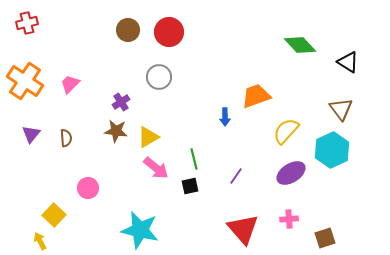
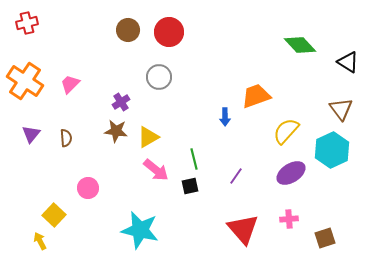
pink arrow: moved 2 px down
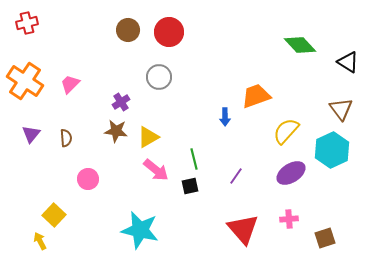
pink circle: moved 9 px up
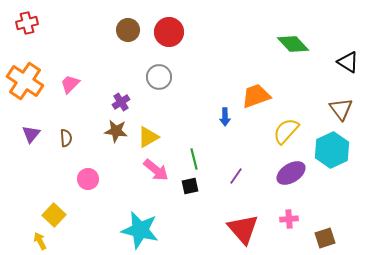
green diamond: moved 7 px left, 1 px up
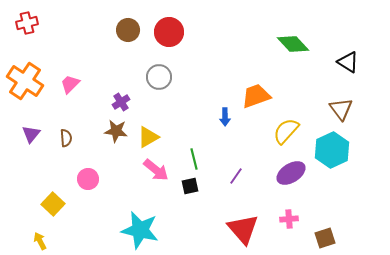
yellow square: moved 1 px left, 11 px up
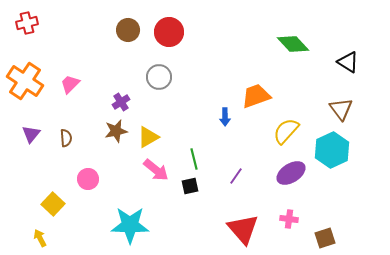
brown star: rotated 20 degrees counterclockwise
pink cross: rotated 12 degrees clockwise
cyan star: moved 10 px left, 5 px up; rotated 12 degrees counterclockwise
yellow arrow: moved 3 px up
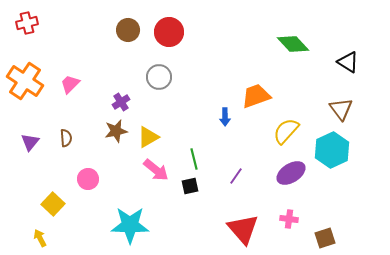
purple triangle: moved 1 px left, 8 px down
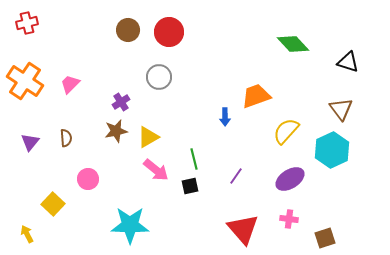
black triangle: rotated 15 degrees counterclockwise
purple ellipse: moved 1 px left, 6 px down
yellow arrow: moved 13 px left, 4 px up
